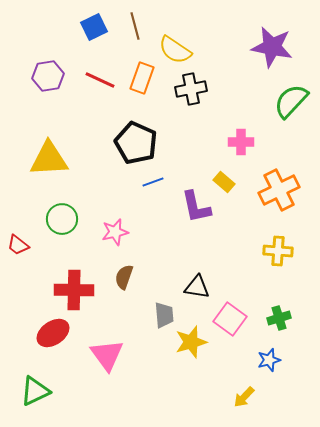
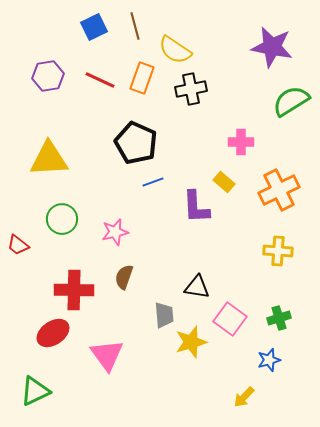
green semicircle: rotated 15 degrees clockwise
purple L-shape: rotated 9 degrees clockwise
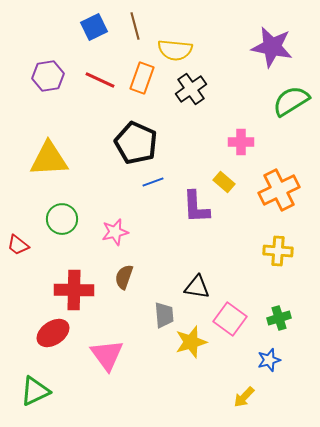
yellow semicircle: rotated 28 degrees counterclockwise
black cross: rotated 24 degrees counterclockwise
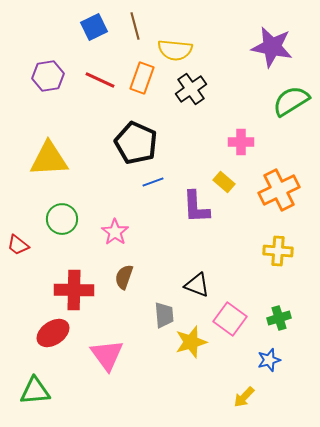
pink star: rotated 24 degrees counterclockwise
black triangle: moved 2 px up; rotated 12 degrees clockwise
green triangle: rotated 20 degrees clockwise
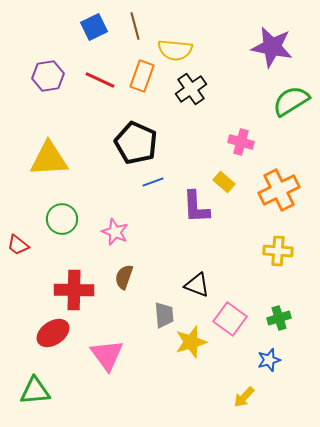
orange rectangle: moved 2 px up
pink cross: rotated 15 degrees clockwise
pink star: rotated 12 degrees counterclockwise
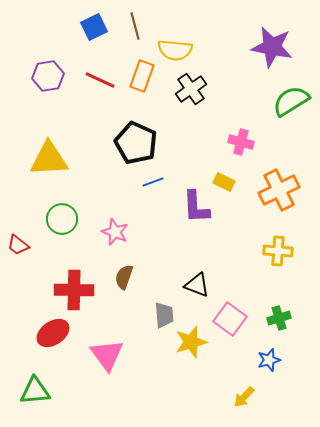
yellow rectangle: rotated 15 degrees counterclockwise
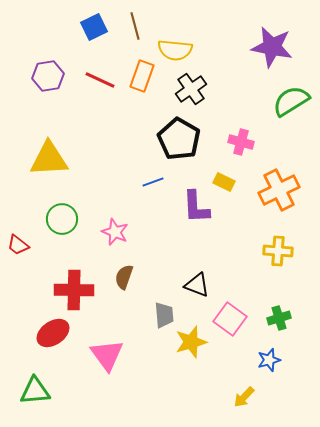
black pentagon: moved 43 px right, 4 px up; rotated 6 degrees clockwise
